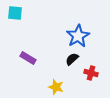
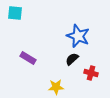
blue star: rotated 20 degrees counterclockwise
yellow star: rotated 21 degrees counterclockwise
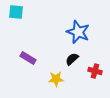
cyan square: moved 1 px right, 1 px up
blue star: moved 4 px up
red cross: moved 4 px right, 2 px up
yellow star: moved 8 px up
